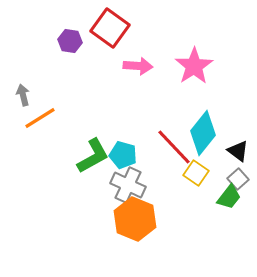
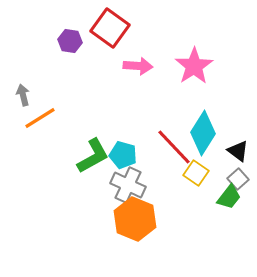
cyan diamond: rotated 6 degrees counterclockwise
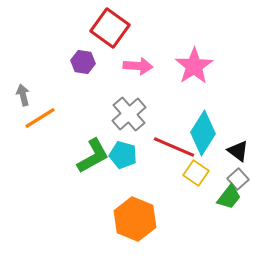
purple hexagon: moved 13 px right, 21 px down
red line: rotated 24 degrees counterclockwise
gray cross: moved 1 px right, 71 px up; rotated 24 degrees clockwise
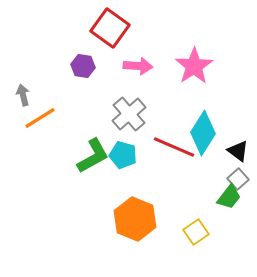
purple hexagon: moved 4 px down
yellow square: moved 59 px down; rotated 20 degrees clockwise
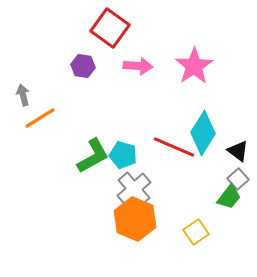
gray cross: moved 5 px right, 75 px down
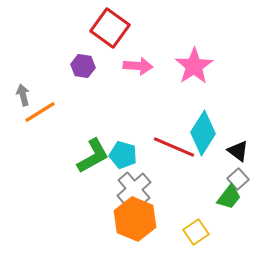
orange line: moved 6 px up
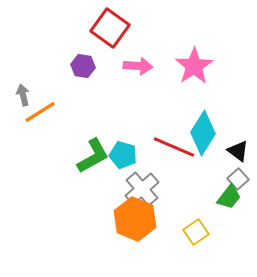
gray cross: moved 8 px right
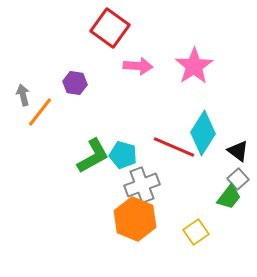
purple hexagon: moved 8 px left, 17 px down
orange line: rotated 20 degrees counterclockwise
gray cross: moved 4 px up; rotated 20 degrees clockwise
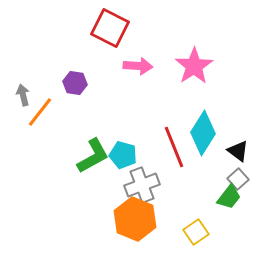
red square: rotated 9 degrees counterclockwise
red line: rotated 45 degrees clockwise
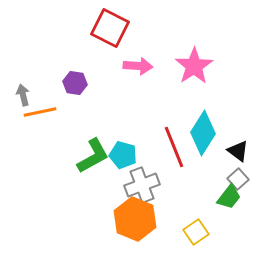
orange line: rotated 40 degrees clockwise
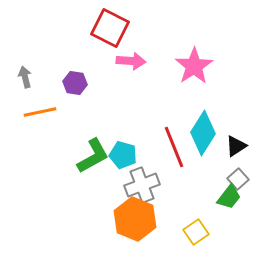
pink arrow: moved 7 px left, 5 px up
gray arrow: moved 2 px right, 18 px up
black triangle: moved 2 px left, 5 px up; rotated 50 degrees clockwise
